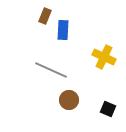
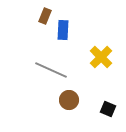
yellow cross: moved 3 px left; rotated 20 degrees clockwise
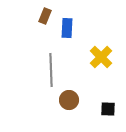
blue rectangle: moved 4 px right, 2 px up
gray line: rotated 64 degrees clockwise
black square: rotated 21 degrees counterclockwise
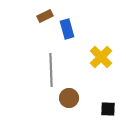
brown rectangle: rotated 42 degrees clockwise
blue rectangle: moved 1 px down; rotated 18 degrees counterclockwise
brown circle: moved 2 px up
